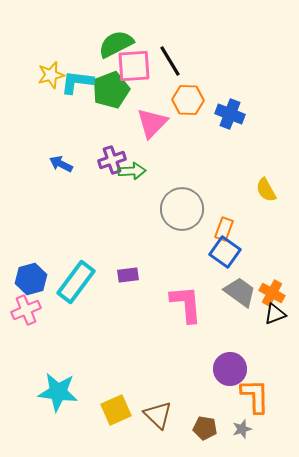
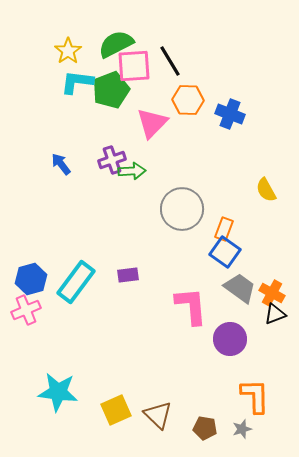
yellow star: moved 17 px right, 24 px up; rotated 20 degrees counterclockwise
blue arrow: rotated 25 degrees clockwise
gray trapezoid: moved 4 px up
pink L-shape: moved 5 px right, 2 px down
purple circle: moved 30 px up
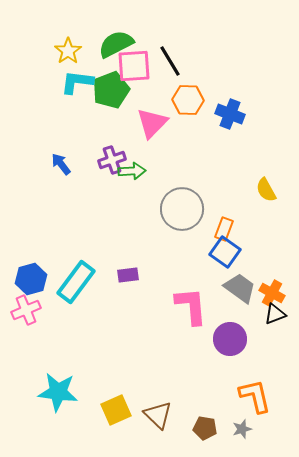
orange L-shape: rotated 12 degrees counterclockwise
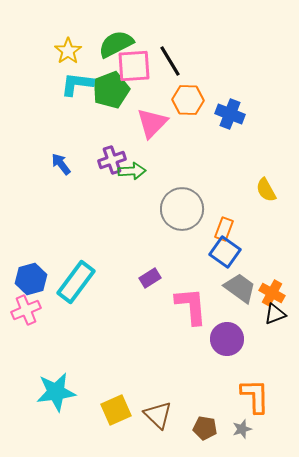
cyan L-shape: moved 2 px down
purple rectangle: moved 22 px right, 3 px down; rotated 25 degrees counterclockwise
purple circle: moved 3 px left
cyan star: moved 2 px left; rotated 15 degrees counterclockwise
orange L-shape: rotated 12 degrees clockwise
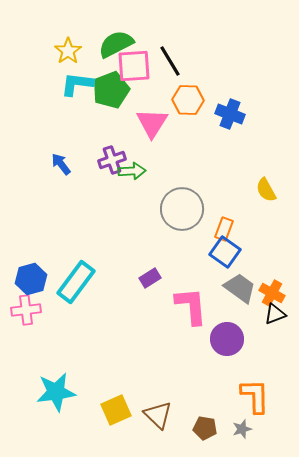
pink triangle: rotated 12 degrees counterclockwise
pink cross: rotated 16 degrees clockwise
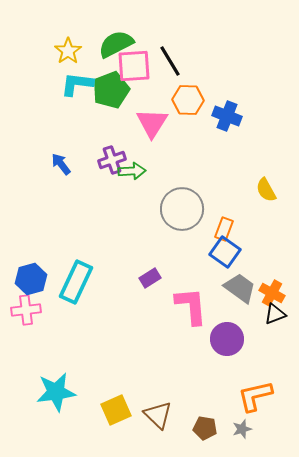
blue cross: moved 3 px left, 2 px down
cyan rectangle: rotated 12 degrees counterclockwise
orange L-shape: rotated 102 degrees counterclockwise
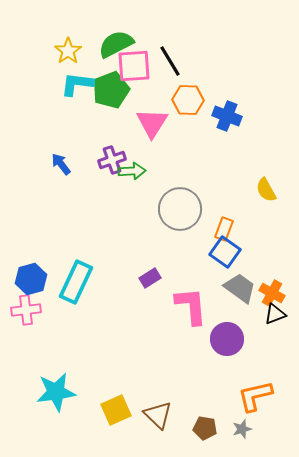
gray circle: moved 2 px left
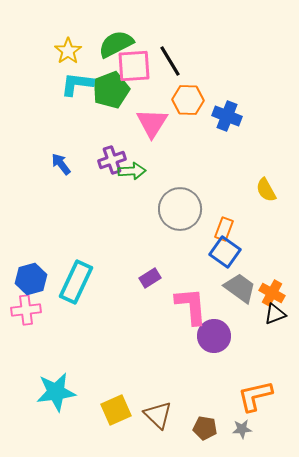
purple circle: moved 13 px left, 3 px up
gray star: rotated 12 degrees clockwise
